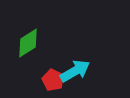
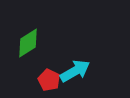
red pentagon: moved 4 px left
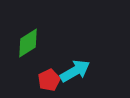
red pentagon: rotated 20 degrees clockwise
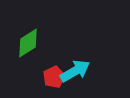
red pentagon: moved 5 px right, 3 px up
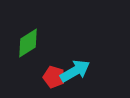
red pentagon: rotated 30 degrees counterclockwise
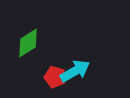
red pentagon: moved 1 px right
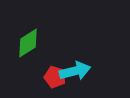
cyan arrow: rotated 16 degrees clockwise
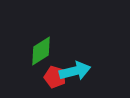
green diamond: moved 13 px right, 8 px down
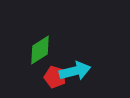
green diamond: moved 1 px left, 1 px up
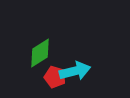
green diamond: moved 3 px down
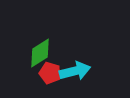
red pentagon: moved 5 px left, 4 px up
